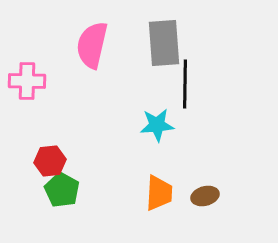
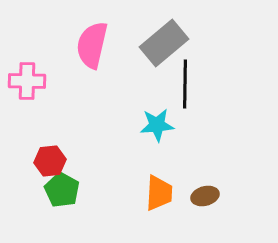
gray rectangle: rotated 54 degrees clockwise
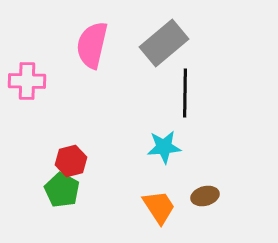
black line: moved 9 px down
cyan star: moved 7 px right, 22 px down
red hexagon: moved 21 px right; rotated 8 degrees counterclockwise
orange trapezoid: moved 14 px down; rotated 36 degrees counterclockwise
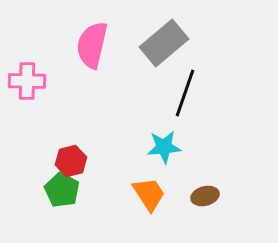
black line: rotated 18 degrees clockwise
orange trapezoid: moved 10 px left, 13 px up
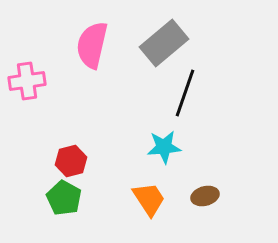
pink cross: rotated 9 degrees counterclockwise
green pentagon: moved 2 px right, 8 px down
orange trapezoid: moved 5 px down
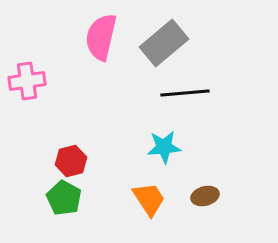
pink semicircle: moved 9 px right, 8 px up
black line: rotated 66 degrees clockwise
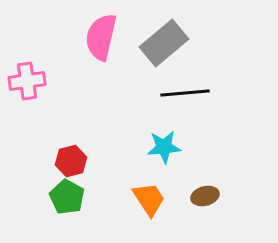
green pentagon: moved 3 px right, 1 px up
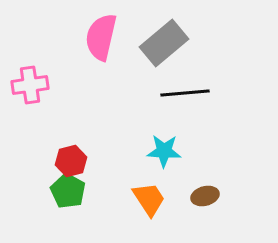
pink cross: moved 3 px right, 4 px down
cyan star: moved 4 px down; rotated 8 degrees clockwise
green pentagon: moved 1 px right, 6 px up
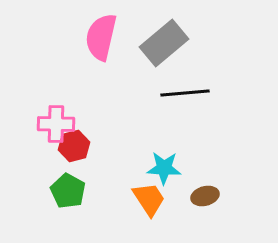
pink cross: moved 26 px right, 39 px down; rotated 9 degrees clockwise
cyan star: moved 17 px down
red hexagon: moved 3 px right, 15 px up
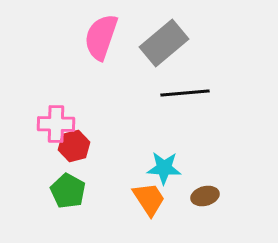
pink semicircle: rotated 6 degrees clockwise
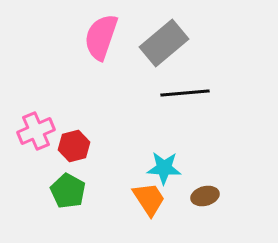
pink cross: moved 20 px left, 7 px down; rotated 24 degrees counterclockwise
